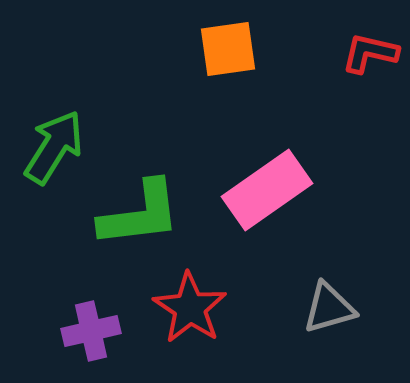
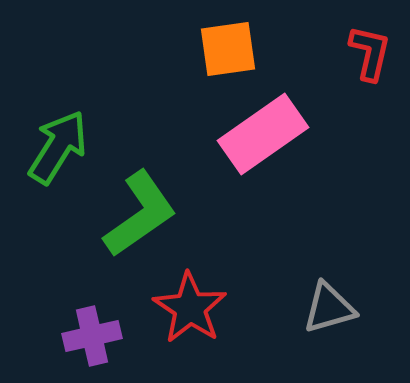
red L-shape: rotated 90 degrees clockwise
green arrow: moved 4 px right
pink rectangle: moved 4 px left, 56 px up
green L-shape: rotated 28 degrees counterclockwise
purple cross: moved 1 px right, 5 px down
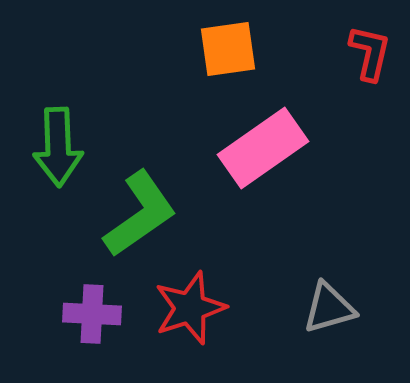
pink rectangle: moved 14 px down
green arrow: rotated 146 degrees clockwise
red star: rotated 20 degrees clockwise
purple cross: moved 22 px up; rotated 16 degrees clockwise
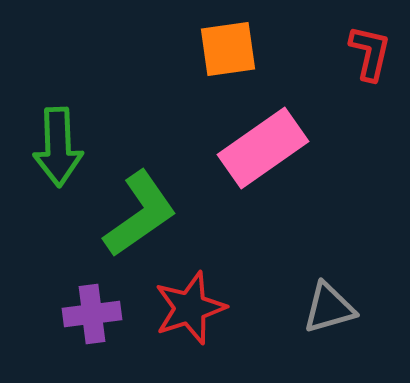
purple cross: rotated 10 degrees counterclockwise
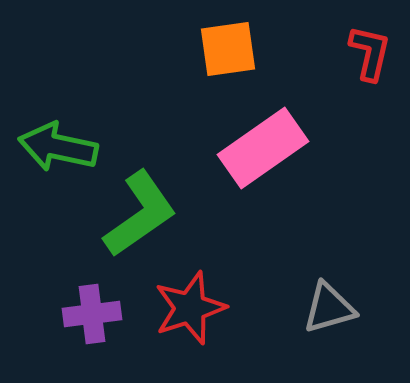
green arrow: rotated 104 degrees clockwise
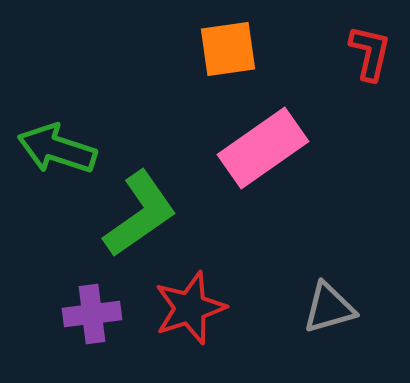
green arrow: moved 1 px left, 2 px down; rotated 6 degrees clockwise
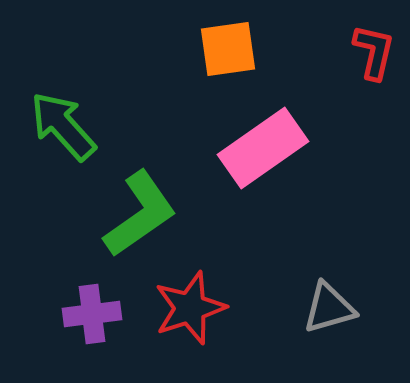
red L-shape: moved 4 px right, 1 px up
green arrow: moved 6 px right, 23 px up; rotated 30 degrees clockwise
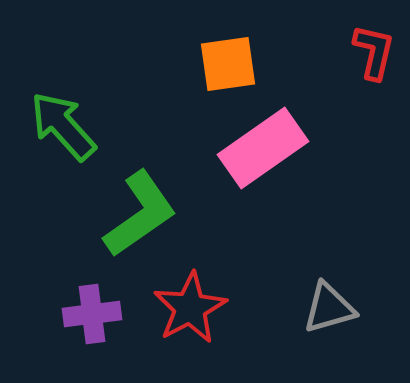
orange square: moved 15 px down
red star: rotated 10 degrees counterclockwise
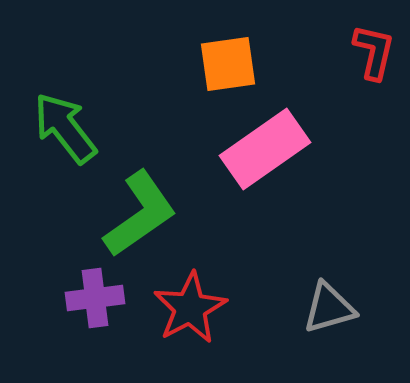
green arrow: moved 2 px right, 2 px down; rotated 4 degrees clockwise
pink rectangle: moved 2 px right, 1 px down
purple cross: moved 3 px right, 16 px up
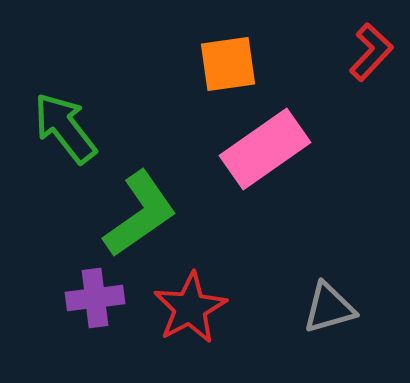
red L-shape: moved 3 px left; rotated 30 degrees clockwise
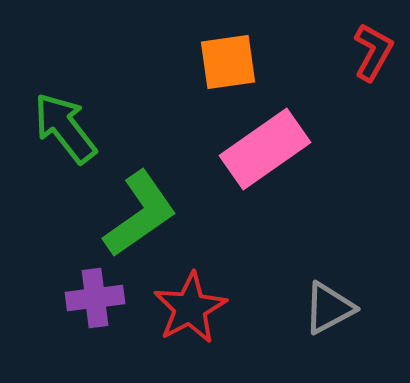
red L-shape: moved 2 px right; rotated 14 degrees counterclockwise
orange square: moved 2 px up
gray triangle: rotated 12 degrees counterclockwise
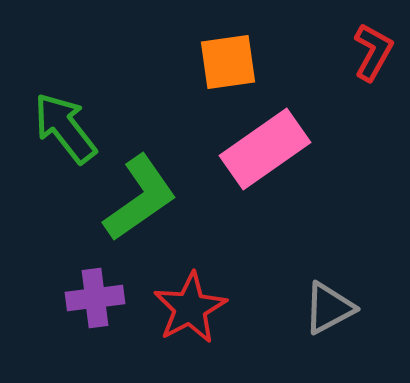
green L-shape: moved 16 px up
